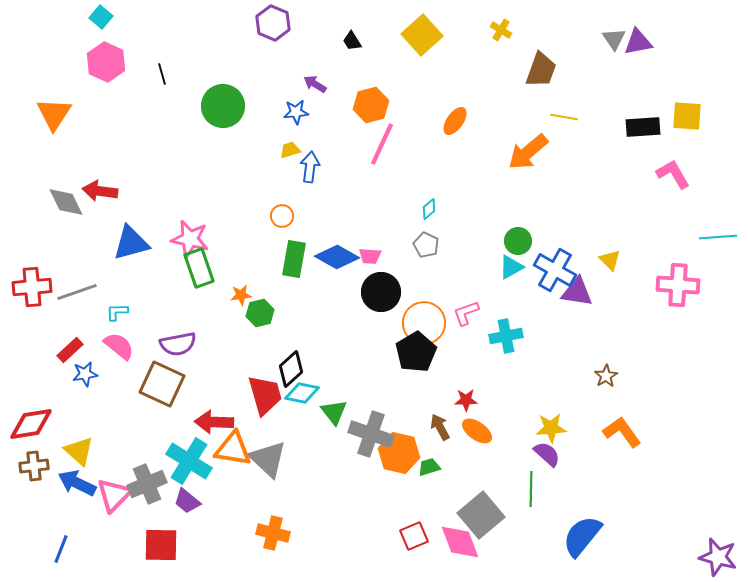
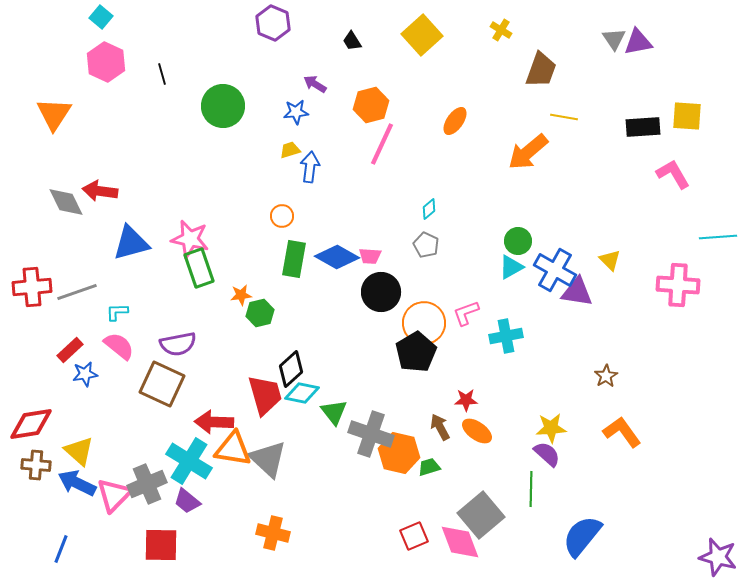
brown cross at (34, 466): moved 2 px right, 1 px up; rotated 12 degrees clockwise
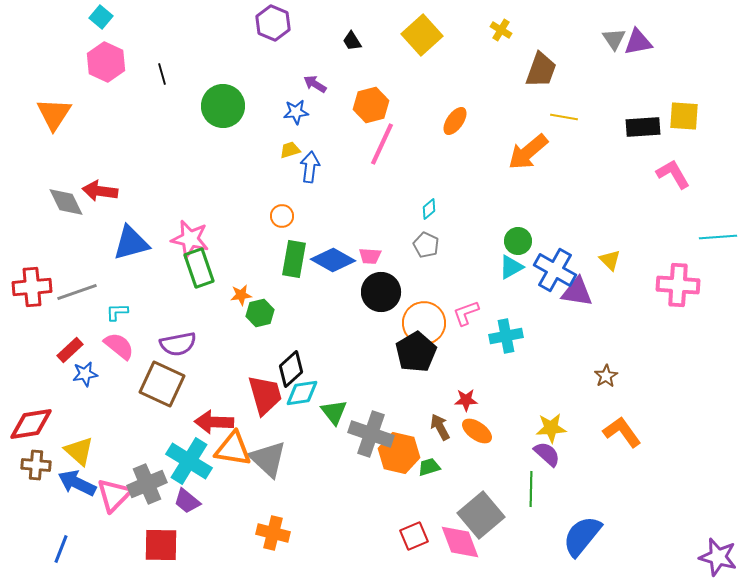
yellow square at (687, 116): moved 3 px left
blue diamond at (337, 257): moved 4 px left, 3 px down
cyan diamond at (302, 393): rotated 20 degrees counterclockwise
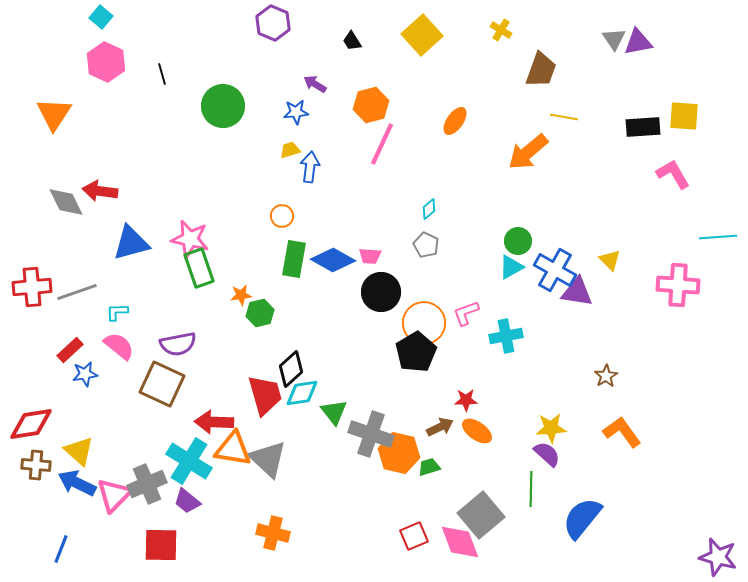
brown arrow at (440, 427): rotated 92 degrees clockwise
blue semicircle at (582, 536): moved 18 px up
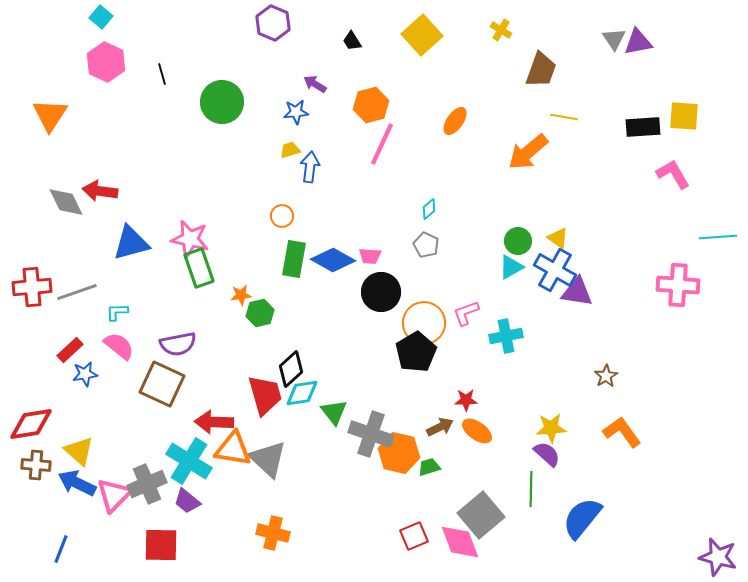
green circle at (223, 106): moved 1 px left, 4 px up
orange triangle at (54, 114): moved 4 px left, 1 px down
yellow triangle at (610, 260): moved 52 px left, 22 px up; rotated 10 degrees counterclockwise
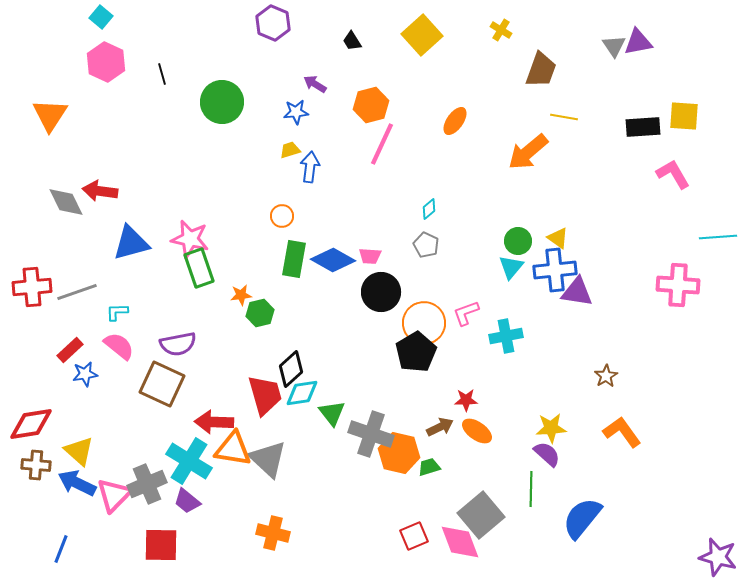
gray triangle at (614, 39): moved 7 px down
cyan triangle at (511, 267): rotated 20 degrees counterclockwise
blue cross at (555, 270): rotated 36 degrees counterclockwise
green triangle at (334, 412): moved 2 px left, 1 px down
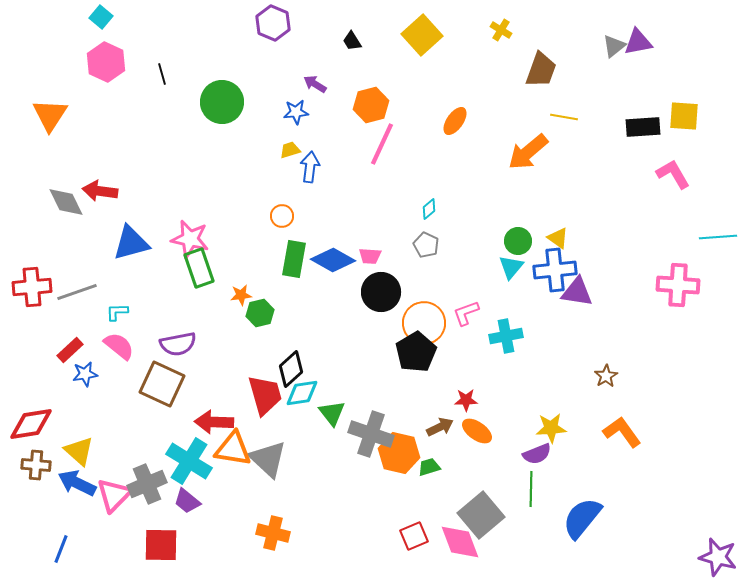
gray triangle at (614, 46): rotated 25 degrees clockwise
purple semicircle at (547, 454): moved 10 px left; rotated 116 degrees clockwise
